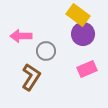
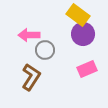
pink arrow: moved 8 px right, 1 px up
gray circle: moved 1 px left, 1 px up
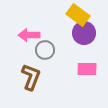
purple circle: moved 1 px right, 1 px up
pink rectangle: rotated 24 degrees clockwise
brown L-shape: rotated 12 degrees counterclockwise
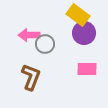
gray circle: moved 6 px up
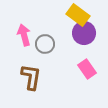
pink arrow: moved 5 px left; rotated 75 degrees clockwise
pink rectangle: rotated 54 degrees clockwise
brown L-shape: rotated 12 degrees counterclockwise
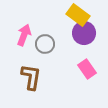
pink arrow: rotated 35 degrees clockwise
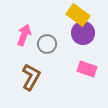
purple circle: moved 1 px left
gray circle: moved 2 px right
pink rectangle: rotated 36 degrees counterclockwise
brown L-shape: rotated 20 degrees clockwise
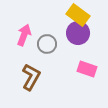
purple circle: moved 5 px left
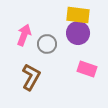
yellow rectangle: rotated 30 degrees counterclockwise
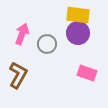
pink arrow: moved 2 px left, 1 px up
pink rectangle: moved 4 px down
brown L-shape: moved 13 px left, 2 px up
